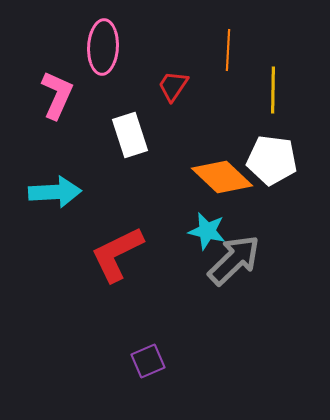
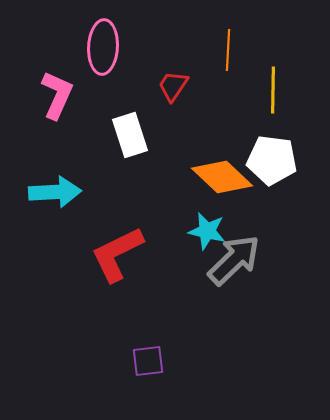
purple square: rotated 16 degrees clockwise
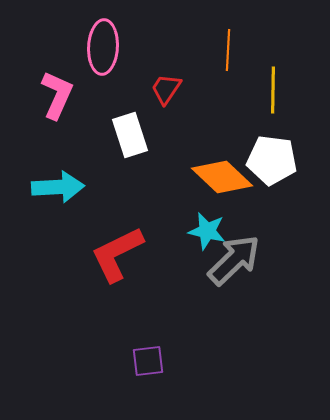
red trapezoid: moved 7 px left, 3 px down
cyan arrow: moved 3 px right, 5 px up
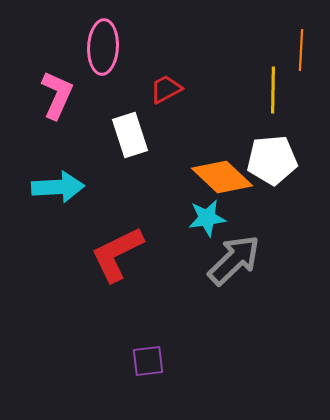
orange line: moved 73 px right
red trapezoid: rotated 28 degrees clockwise
white pentagon: rotated 12 degrees counterclockwise
cyan star: moved 13 px up; rotated 21 degrees counterclockwise
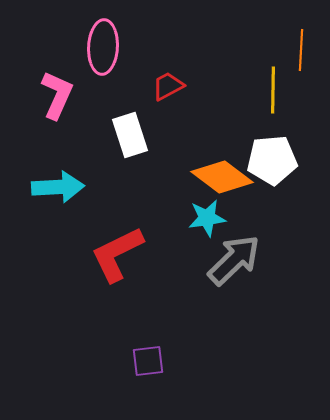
red trapezoid: moved 2 px right, 3 px up
orange diamond: rotated 6 degrees counterclockwise
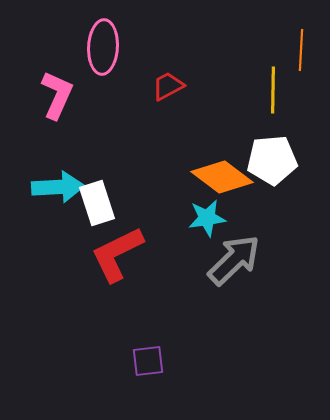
white rectangle: moved 33 px left, 68 px down
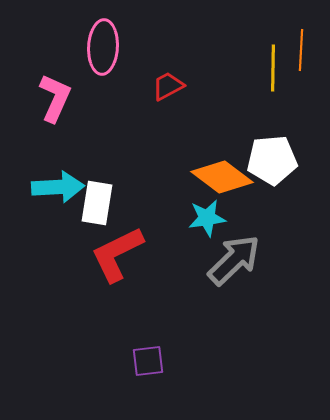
yellow line: moved 22 px up
pink L-shape: moved 2 px left, 3 px down
white rectangle: rotated 27 degrees clockwise
